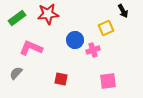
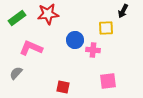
black arrow: rotated 56 degrees clockwise
yellow square: rotated 21 degrees clockwise
pink cross: rotated 24 degrees clockwise
red square: moved 2 px right, 8 px down
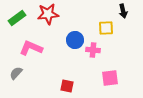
black arrow: rotated 40 degrees counterclockwise
pink square: moved 2 px right, 3 px up
red square: moved 4 px right, 1 px up
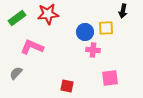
black arrow: rotated 24 degrees clockwise
blue circle: moved 10 px right, 8 px up
pink L-shape: moved 1 px right, 1 px up
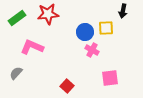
pink cross: moved 1 px left; rotated 24 degrees clockwise
red square: rotated 32 degrees clockwise
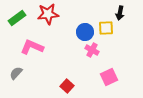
black arrow: moved 3 px left, 2 px down
pink square: moved 1 px left, 1 px up; rotated 18 degrees counterclockwise
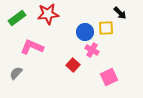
black arrow: rotated 56 degrees counterclockwise
red square: moved 6 px right, 21 px up
